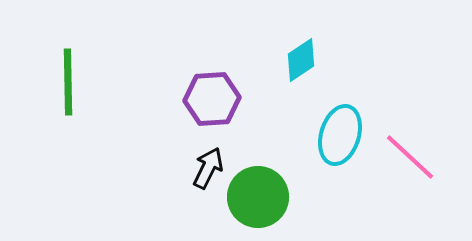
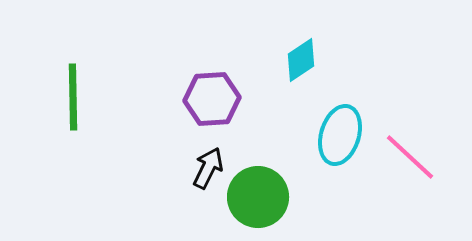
green line: moved 5 px right, 15 px down
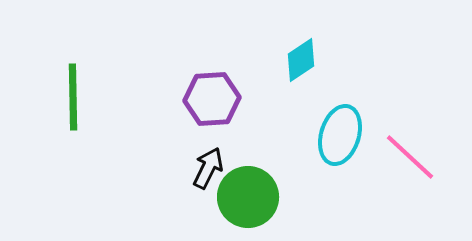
green circle: moved 10 px left
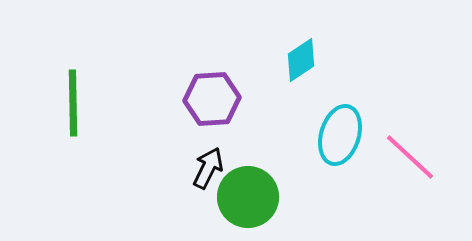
green line: moved 6 px down
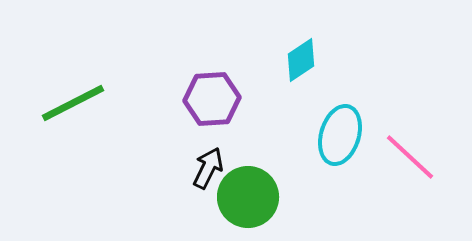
green line: rotated 64 degrees clockwise
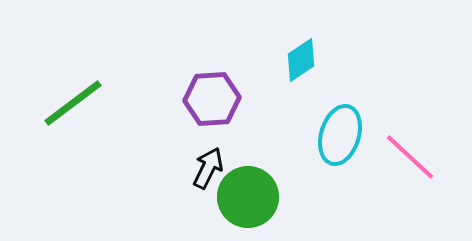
green line: rotated 10 degrees counterclockwise
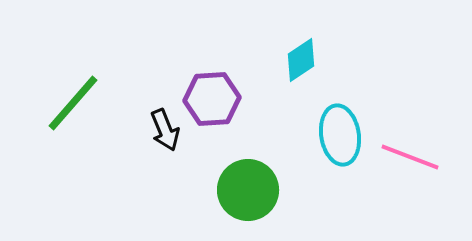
green line: rotated 12 degrees counterclockwise
cyan ellipse: rotated 26 degrees counterclockwise
pink line: rotated 22 degrees counterclockwise
black arrow: moved 43 px left, 38 px up; rotated 132 degrees clockwise
green circle: moved 7 px up
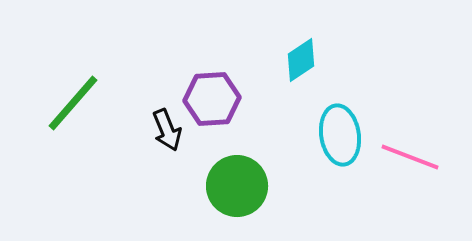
black arrow: moved 2 px right
green circle: moved 11 px left, 4 px up
